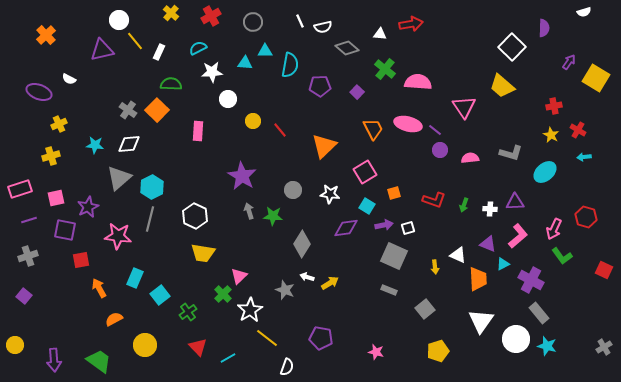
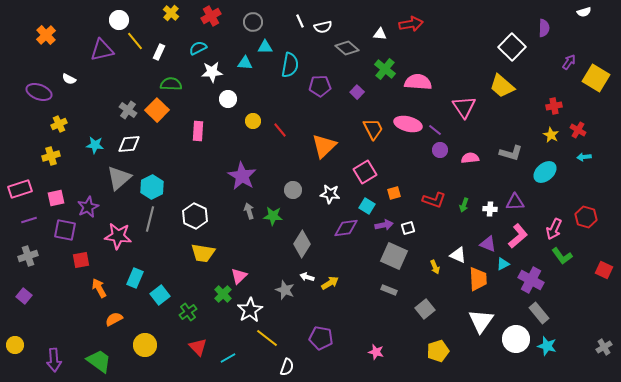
cyan triangle at (265, 51): moved 4 px up
yellow arrow at (435, 267): rotated 16 degrees counterclockwise
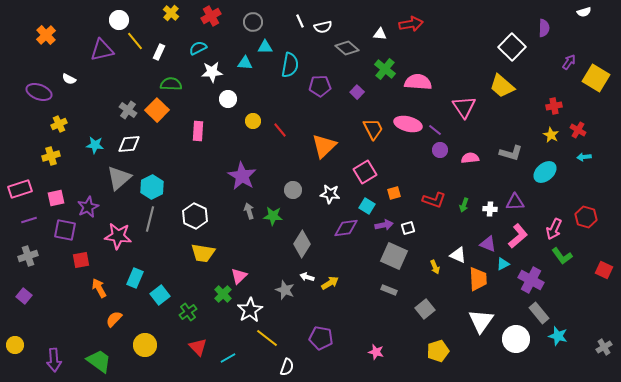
orange semicircle at (114, 319): rotated 18 degrees counterclockwise
cyan star at (547, 346): moved 11 px right, 10 px up
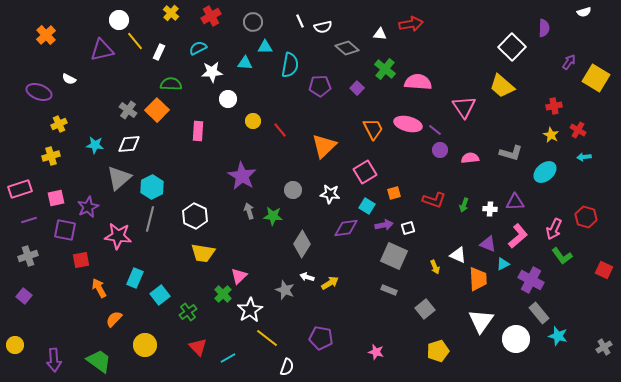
purple square at (357, 92): moved 4 px up
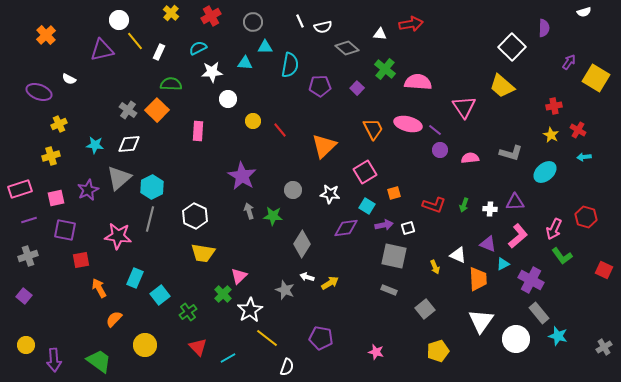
red L-shape at (434, 200): moved 5 px down
purple star at (88, 207): moved 17 px up
gray square at (394, 256): rotated 12 degrees counterclockwise
yellow circle at (15, 345): moved 11 px right
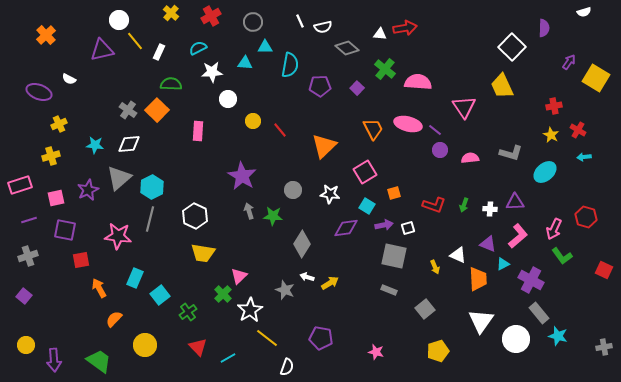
red arrow at (411, 24): moved 6 px left, 4 px down
yellow trapezoid at (502, 86): rotated 24 degrees clockwise
pink rectangle at (20, 189): moved 4 px up
gray cross at (604, 347): rotated 21 degrees clockwise
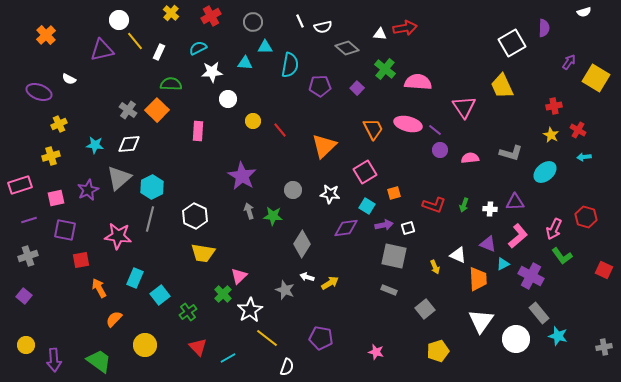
white square at (512, 47): moved 4 px up; rotated 16 degrees clockwise
purple cross at (531, 280): moved 4 px up
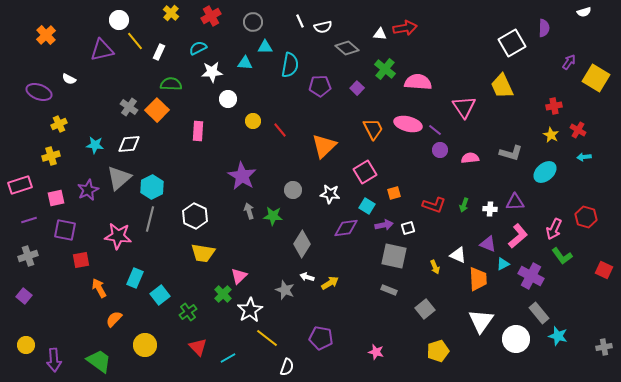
gray cross at (128, 110): moved 1 px right, 3 px up
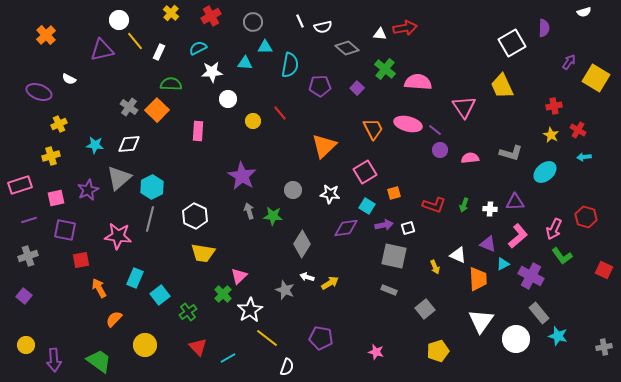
red line at (280, 130): moved 17 px up
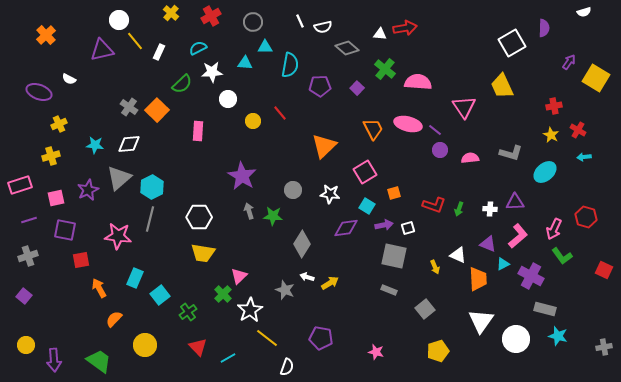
green semicircle at (171, 84): moved 11 px right; rotated 135 degrees clockwise
green arrow at (464, 205): moved 5 px left, 4 px down
white hexagon at (195, 216): moved 4 px right, 1 px down; rotated 25 degrees counterclockwise
gray rectangle at (539, 313): moved 6 px right, 4 px up; rotated 35 degrees counterclockwise
